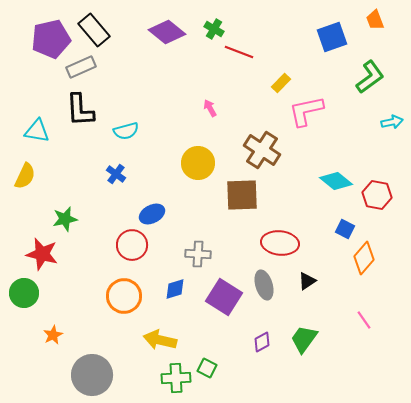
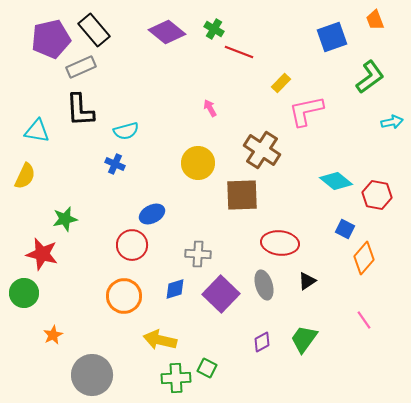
blue cross at (116, 174): moved 1 px left, 10 px up; rotated 12 degrees counterclockwise
purple square at (224, 297): moved 3 px left, 3 px up; rotated 12 degrees clockwise
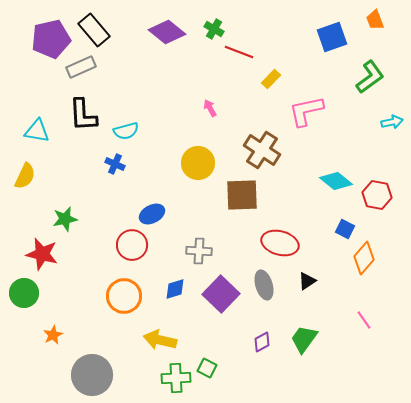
yellow rectangle at (281, 83): moved 10 px left, 4 px up
black L-shape at (80, 110): moved 3 px right, 5 px down
red ellipse at (280, 243): rotated 9 degrees clockwise
gray cross at (198, 254): moved 1 px right, 3 px up
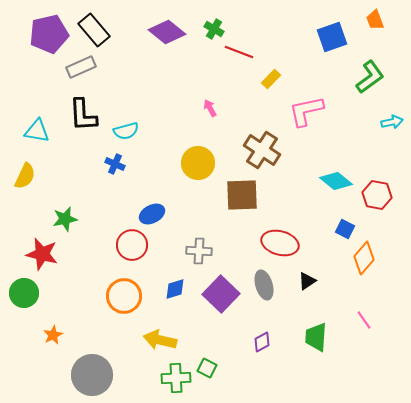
purple pentagon at (51, 39): moved 2 px left, 5 px up
green trapezoid at (304, 339): moved 12 px right, 2 px up; rotated 32 degrees counterclockwise
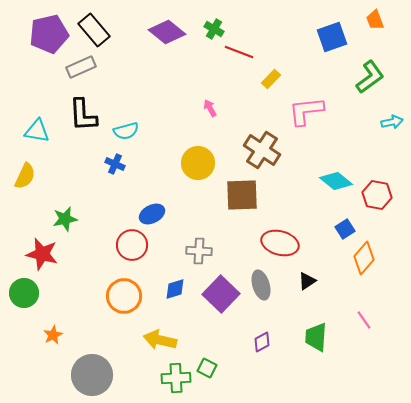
pink L-shape at (306, 111): rotated 6 degrees clockwise
blue square at (345, 229): rotated 30 degrees clockwise
gray ellipse at (264, 285): moved 3 px left
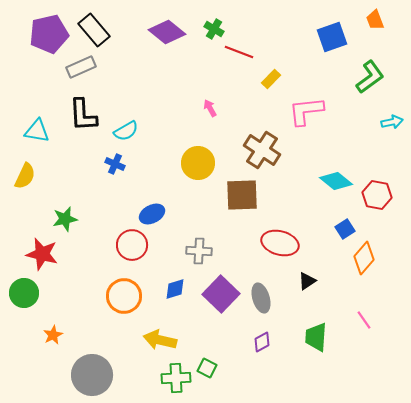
cyan semicircle at (126, 131): rotated 15 degrees counterclockwise
gray ellipse at (261, 285): moved 13 px down
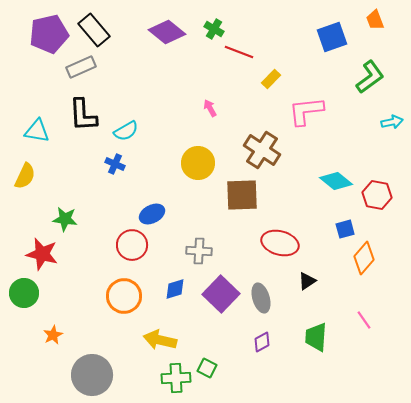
green star at (65, 219): rotated 20 degrees clockwise
blue square at (345, 229): rotated 18 degrees clockwise
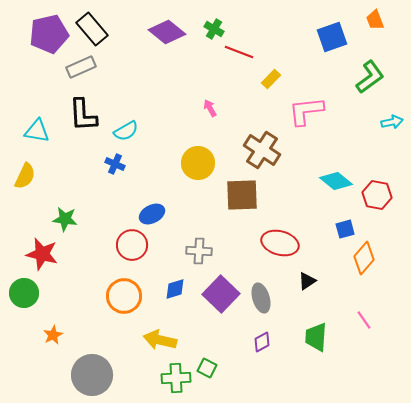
black rectangle at (94, 30): moved 2 px left, 1 px up
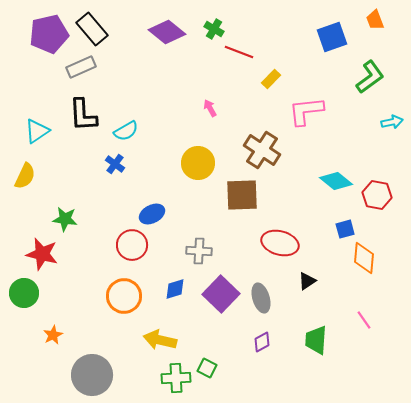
cyan triangle at (37, 131): rotated 44 degrees counterclockwise
blue cross at (115, 164): rotated 12 degrees clockwise
orange diamond at (364, 258): rotated 36 degrees counterclockwise
green trapezoid at (316, 337): moved 3 px down
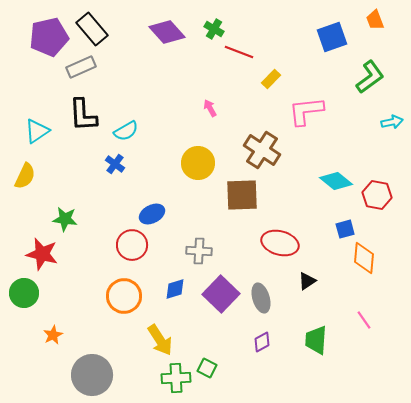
purple diamond at (167, 32): rotated 9 degrees clockwise
purple pentagon at (49, 34): moved 3 px down
yellow arrow at (160, 340): rotated 136 degrees counterclockwise
